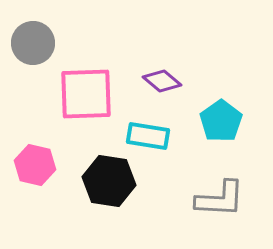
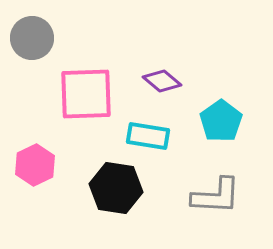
gray circle: moved 1 px left, 5 px up
pink hexagon: rotated 21 degrees clockwise
black hexagon: moved 7 px right, 7 px down
gray L-shape: moved 4 px left, 3 px up
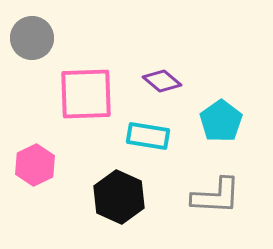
black hexagon: moved 3 px right, 9 px down; rotated 15 degrees clockwise
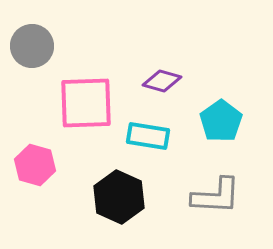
gray circle: moved 8 px down
purple diamond: rotated 24 degrees counterclockwise
pink square: moved 9 px down
pink hexagon: rotated 18 degrees counterclockwise
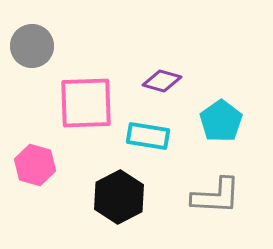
black hexagon: rotated 9 degrees clockwise
